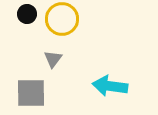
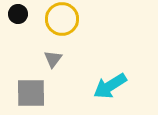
black circle: moved 9 px left
cyan arrow: rotated 40 degrees counterclockwise
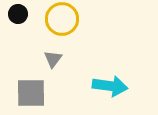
cyan arrow: rotated 140 degrees counterclockwise
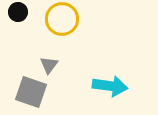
black circle: moved 2 px up
gray triangle: moved 4 px left, 6 px down
gray square: moved 1 px up; rotated 20 degrees clockwise
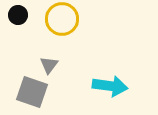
black circle: moved 3 px down
gray square: moved 1 px right
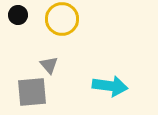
gray triangle: rotated 18 degrees counterclockwise
gray square: rotated 24 degrees counterclockwise
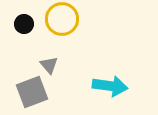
black circle: moved 6 px right, 9 px down
gray square: rotated 16 degrees counterclockwise
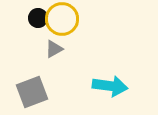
black circle: moved 14 px right, 6 px up
gray triangle: moved 5 px right, 16 px up; rotated 42 degrees clockwise
